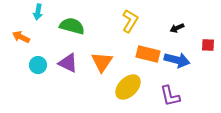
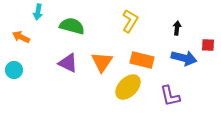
black arrow: rotated 120 degrees clockwise
orange rectangle: moved 6 px left, 6 px down
blue arrow: moved 7 px right, 2 px up
cyan circle: moved 24 px left, 5 px down
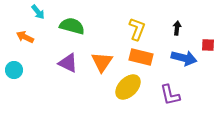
cyan arrow: rotated 49 degrees counterclockwise
yellow L-shape: moved 7 px right, 8 px down; rotated 10 degrees counterclockwise
orange arrow: moved 4 px right
orange rectangle: moved 1 px left, 3 px up
purple L-shape: moved 1 px up
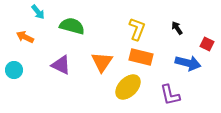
black arrow: rotated 40 degrees counterclockwise
red square: moved 1 px left, 1 px up; rotated 24 degrees clockwise
blue arrow: moved 4 px right, 5 px down
purple triangle: moved 7 px left, 2 px down
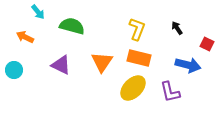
orange rectangle: moved 2 px left, 1 px down
blue arrow: moved 2 px down
yellow ellipse: moved 5 px right, 1 px down
purple L-shape: moved 3 px up
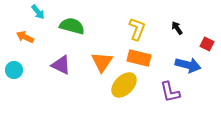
yellow ellipse: moved 9 px left, 3 px up
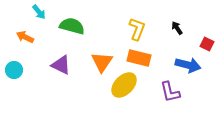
cyan arrow: moved 1 px right
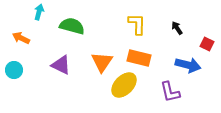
cyan arrow: rotated 126 degrees counterclockwise
yellow L-shape: moved 5 px up; rotated 20 degrees counterclockwise
orange arrow: moved 4 px left, 1 px down
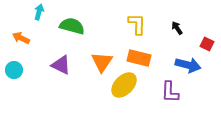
purple L-shape: rotated 15 degrees clockwise
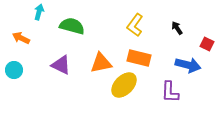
yellow L-shape: moved 2 px left, 1 px down; rotated 145 degrees counterclockwise
orange triangle: moved 1 px left, 1 px down; rotated 45 degrees clockwise
